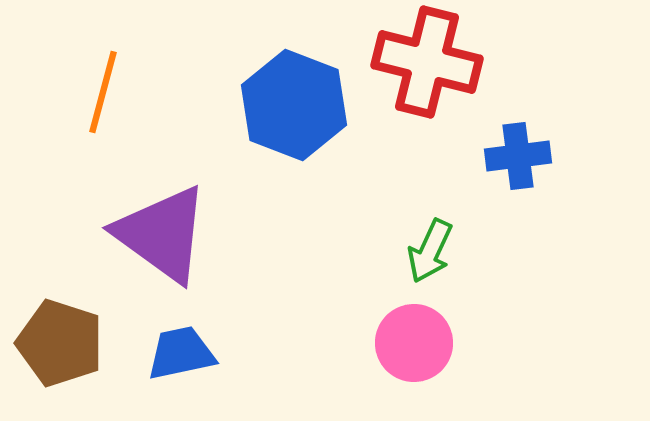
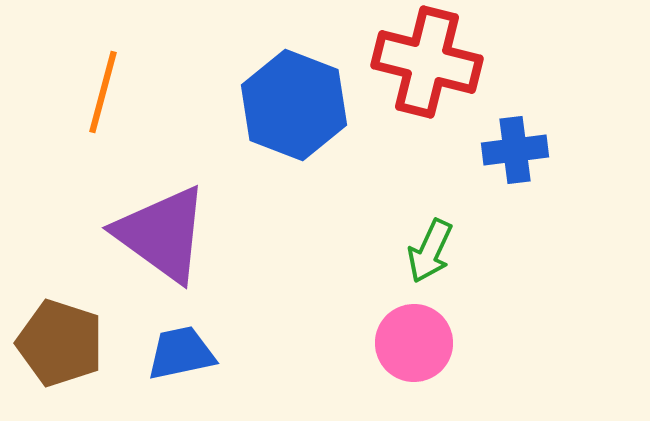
blue cross: moved 3 px left, 6 px up
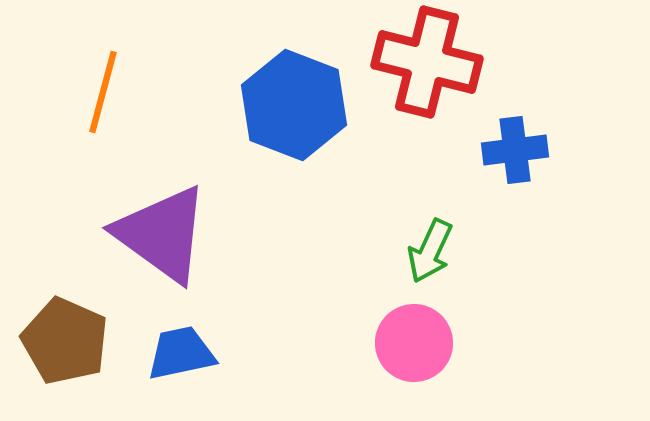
brown pentagon: moved 5 px right, 2 px up; rotated 6 degrees clockwise
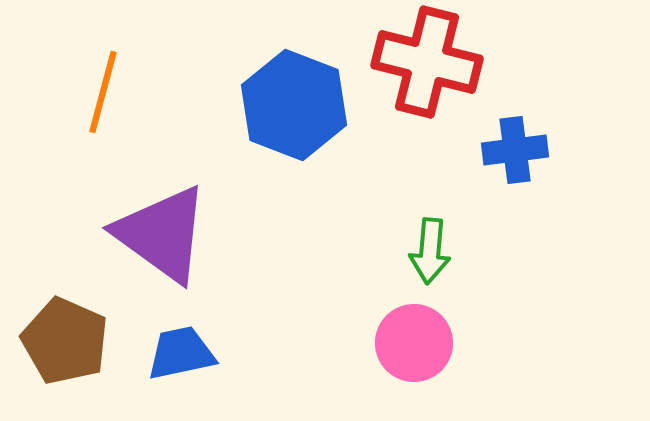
green arrow: rotated 20 degrees counterclockwise
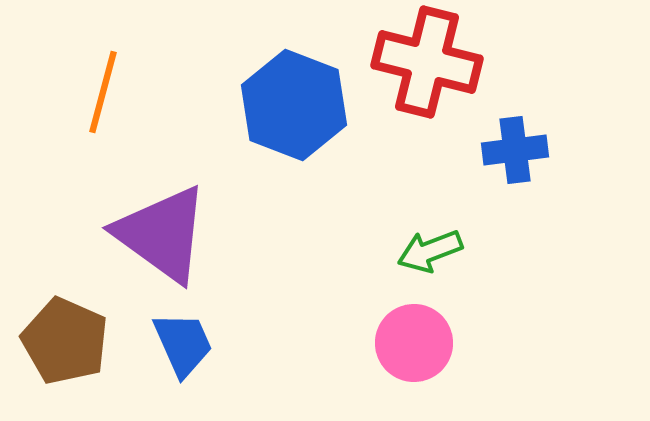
green arrow: rotated 64 degrees clockwise
blue trapezoid: moved 2 px right, 9 px up; rotated 78 degrees clockwise
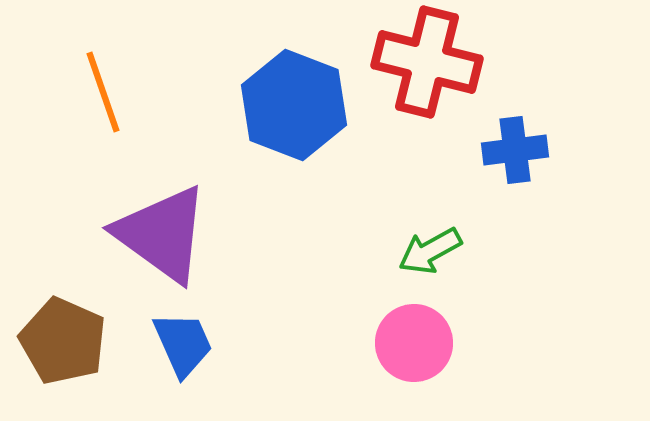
orange line: rotated 34 degrees counterclockwise
green arrow: rotated 8 degrees counterclockwise
brown pentagon: moved 2 px left
